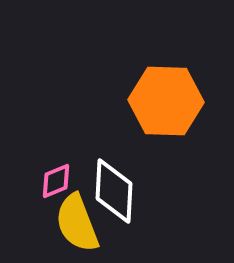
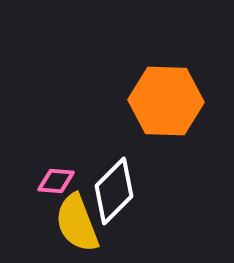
pink diamond: rotated 27 degrees clockwise
white diamond: rotated 42 degrees clockwise
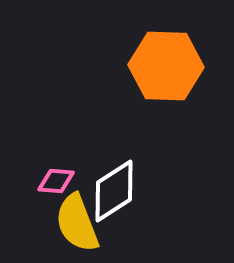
orange hexagon: moved 35 px up
white diamond: rotated 12 degrees clockwise
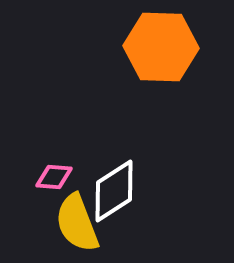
orange hexagon: moved 5 px left, 19 px up
pink diamond: moved 2 px left, 4 px up
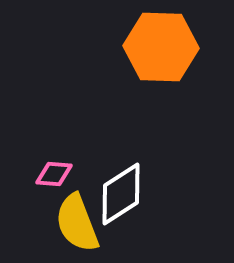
pink diamond: moved 3 px up
white diamond: moved 7 px right, 3 px down
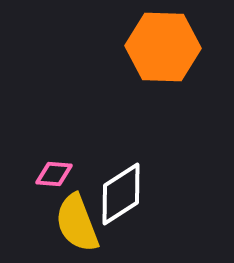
orange hexagon: moved 2 px right
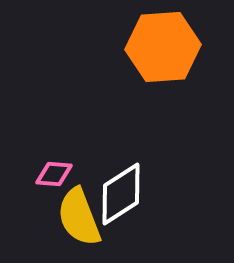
orange hexagon: rotated 6 degrees counterclockwise
yellow semicircle: moved 2 px right, 6 px up
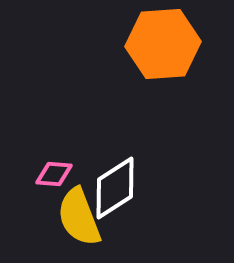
orange hexagon: moved 3 px up
white diamond: moved 6 px left, 6 px up
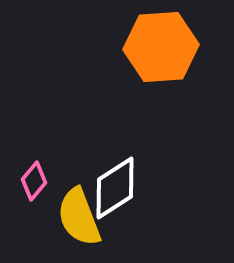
orange hexagon: moved 2 px left, 3 px down
pink diamond: moved 20 px left, 7 px down; rotated 54 degrees counterclockwise
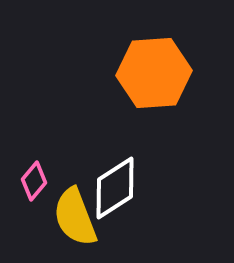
orange hexagon: moved 7 px left, 26 px down
yellow semicircle: moved 4 px left
